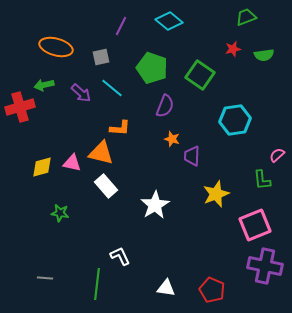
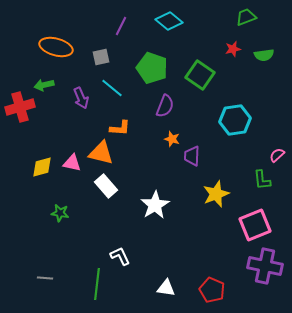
purple arrow: moved 5 px down; rotated 25 degrees clockwise
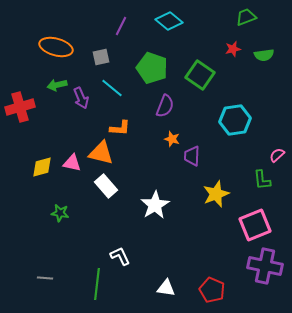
green arrow: moved 13 px right
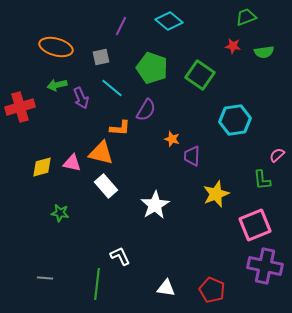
red star: moved 3 px up; rotated 21 degrees clockwise
green semicircle: moved 3 px up
purple semicircle: moved 19 px left, 4 px down; rotated 10 degrees clockwise
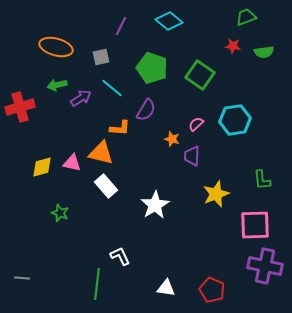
purple arrow: rotated 100 degrees counterclockwise
pink semicircle: moved 81 px left, 31 px up
green star: rotated 12 degrees clockwise
pink square: rotated 20 degrees clockwise
gray line: moved 23 px left
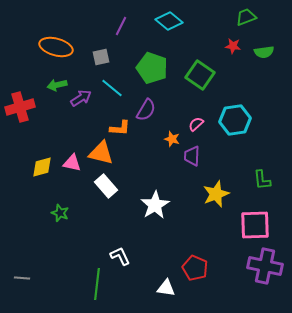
red pentagon: moved 17 px left, 22 px up
